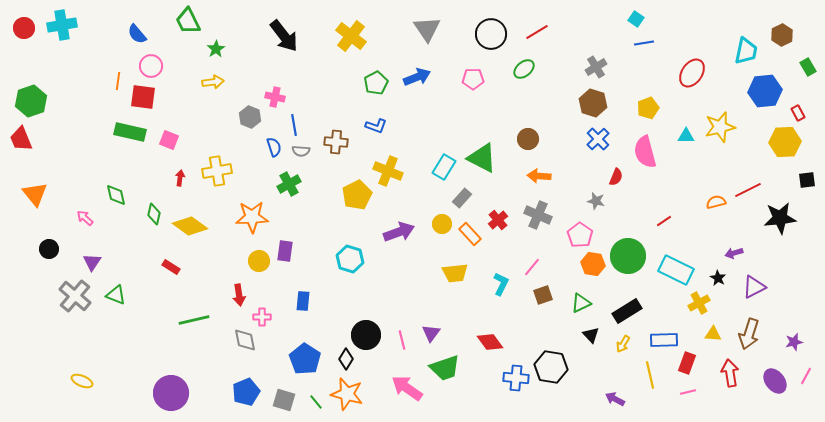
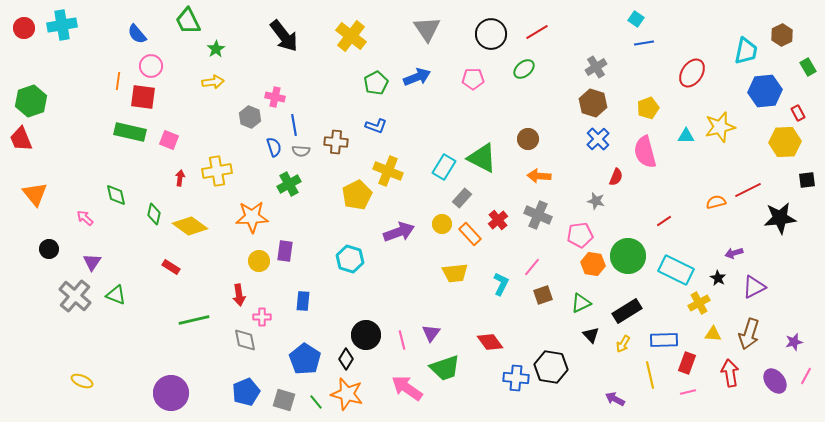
pink pentagon at (580, 235): rotated 30 degrees clockwise
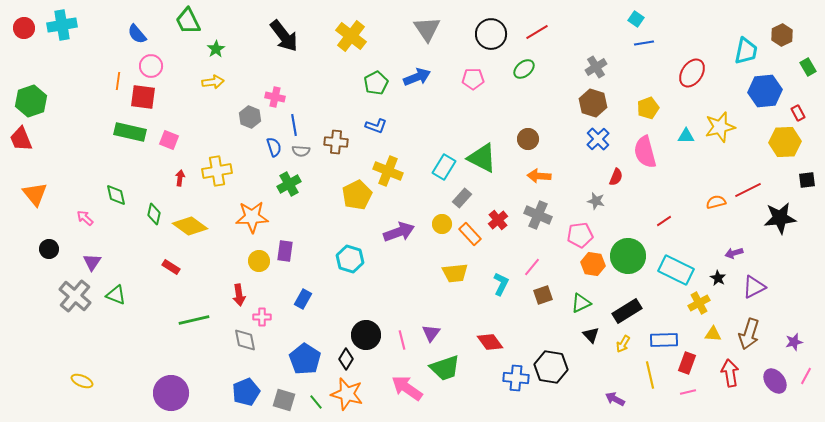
blue rectangle at (303, 301): moved 2 px up; rotated 24 degrees clockwise
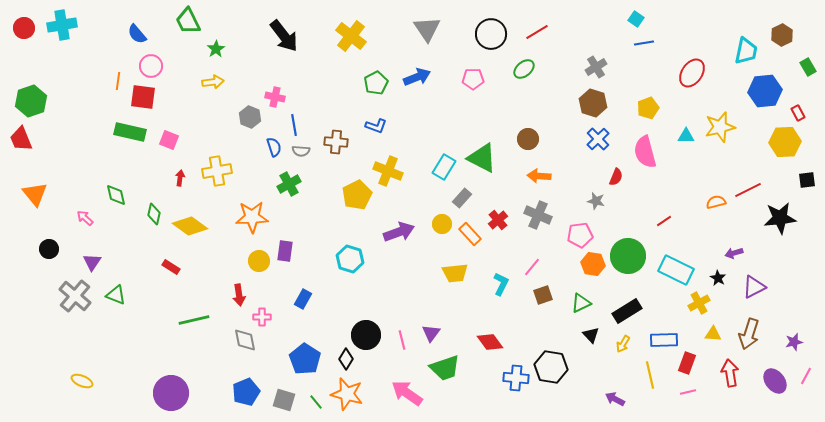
pink arrow at (407, 388): moved 5 px down
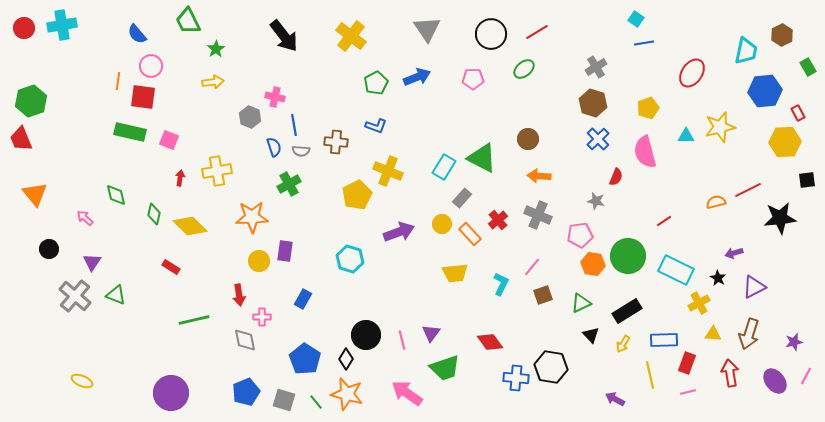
yellow diamond at (190, 226): rotated 8 degrees clockwise
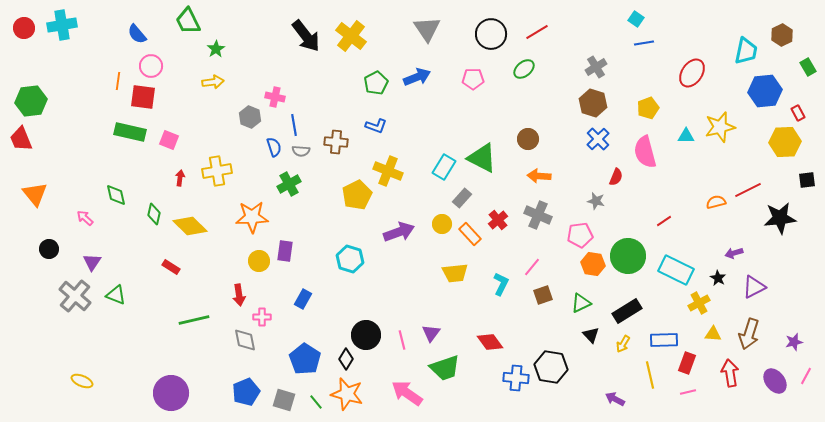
black arrow at (284, 36): moved 22 px right
green hexagon at (31, 101): rotated 12 degrees clockwise
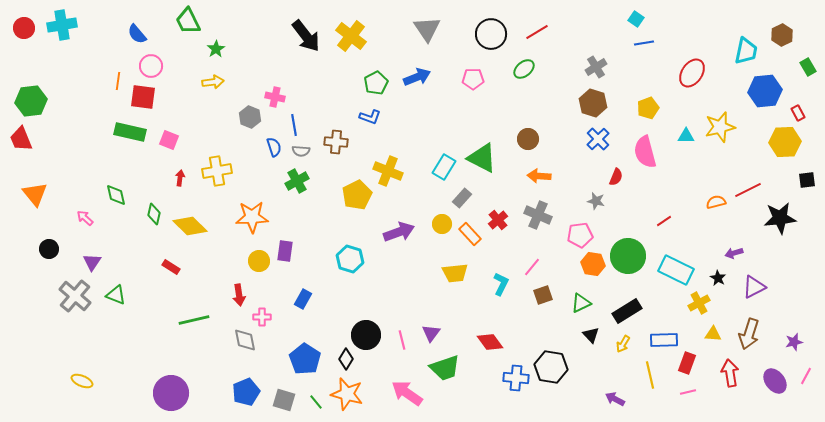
blue L-shape at (376, 126): moved 6 px left, 9 px up
green cross at (289, 184): moved 8 px right, 3 px up
